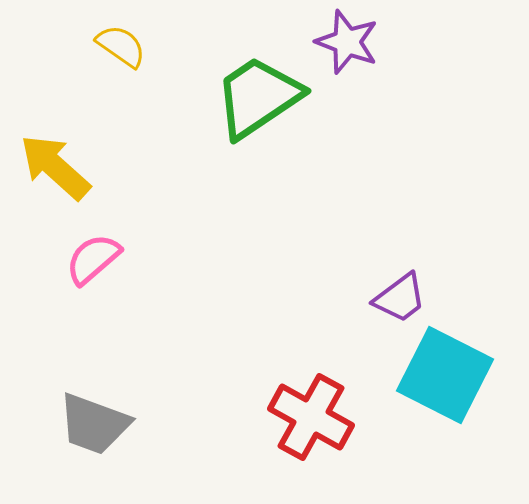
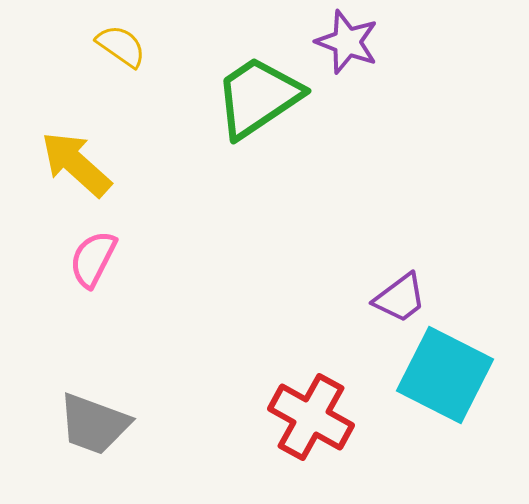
yellow arrow: moved 21 px right, 3 px up
pink semicircle: rotated 22 degrees counterclockwise
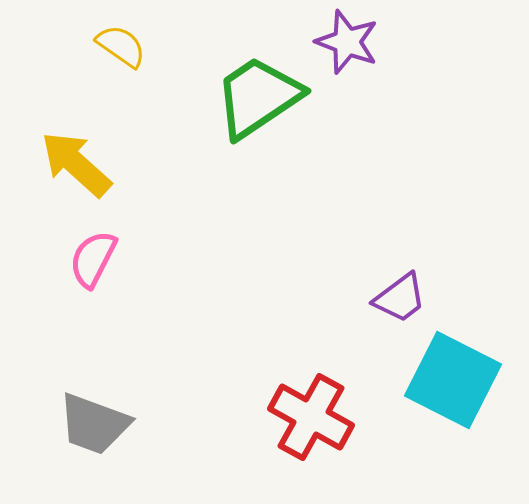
cyan square: moved 8 px right, 5 px down
